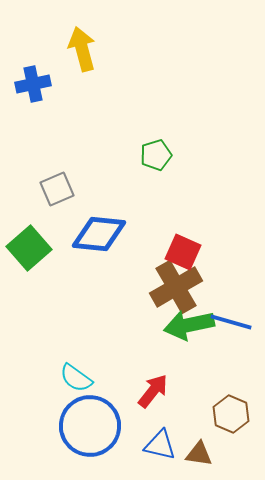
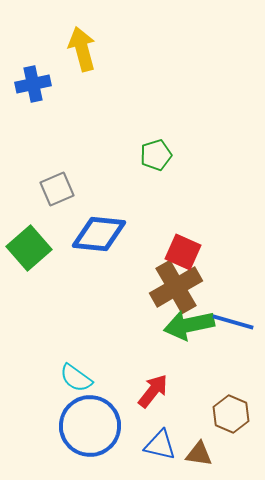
blue line: moved 2 px right
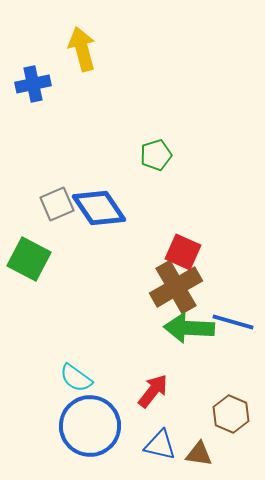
gray square: moved 15 px down
blue diamond: moved 26 px up; rotated 50 degrees clockwise
green square: moved 11 px down; rotated 21 degrees counterclockwise
green arrow: moved 3 px down; rotated 15 degrees clockwise
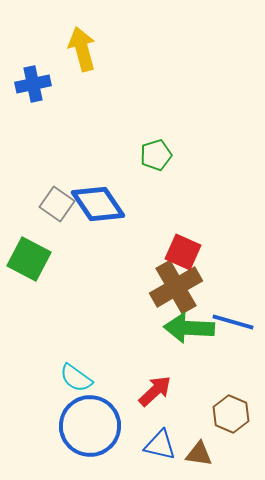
gray square: rotated 32 degrees counterclockwise
blue diamond: moved 1 px left, 4 px up
red arrow: moved 2 px right; rotated 9 degrees clockwise
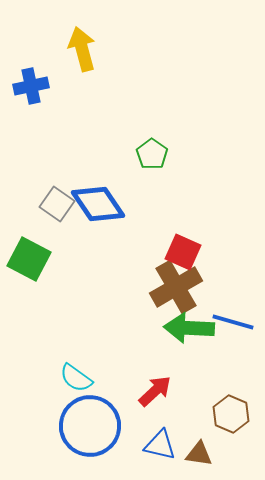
blue cross: moved 2 px left, 2 px down
green pentagon: moved 4 px left, 1 px up; rotated 20 degrees counterclockwise
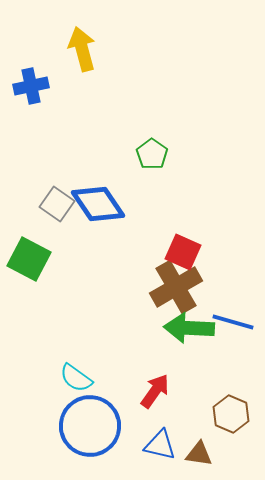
red arrow: rotated 12 degrees counterclockwise
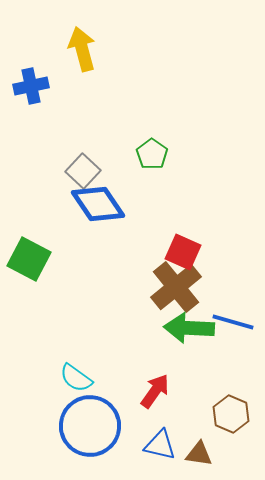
gray square: moved 26 px right, 33 px up; rotated 8 degrees clockwise
brown cross: rotated 9 degrees counterclockwise
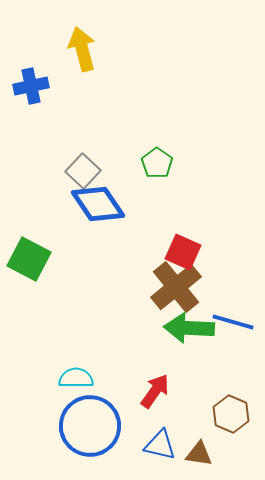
green pentagon: moved 5 px right, 9 px down
cyan semicircle: rotated 144 degrees clockwise
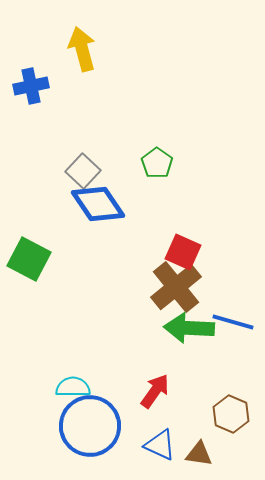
cyan semicircle: moved 3 px left, 9 px down
blue triangle: rotated 12 degrees clockwise
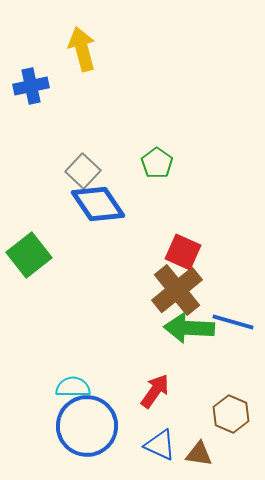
green square: moved 4 px up; rotated 24 degrees clockwise
brown cross: moved 1 px right, 3 px down
blue circle: moved 3 px left
